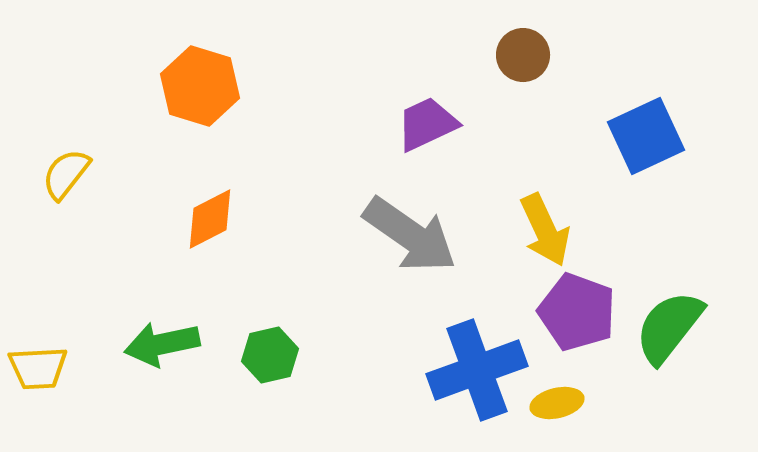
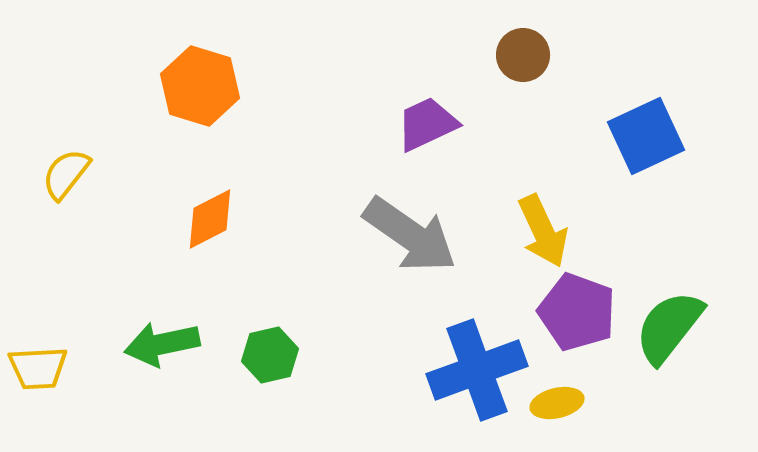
yellow arrow: moved 2 px left, 1 px down
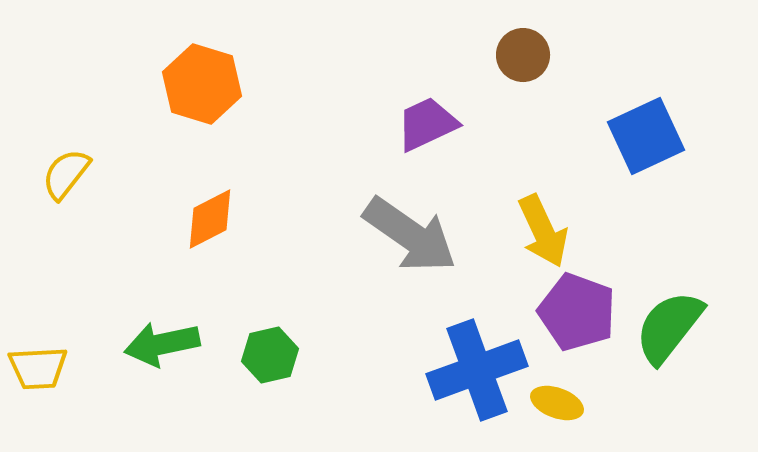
orange hexagon: moved 2 px right, 2 px up
yellow ellipse: rotated 33 degrees clockwise
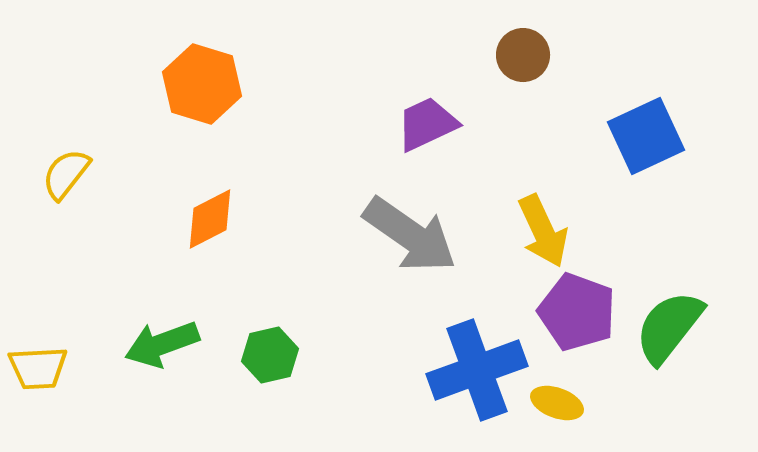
green arrow: rotated 8 degrees counterclockwise
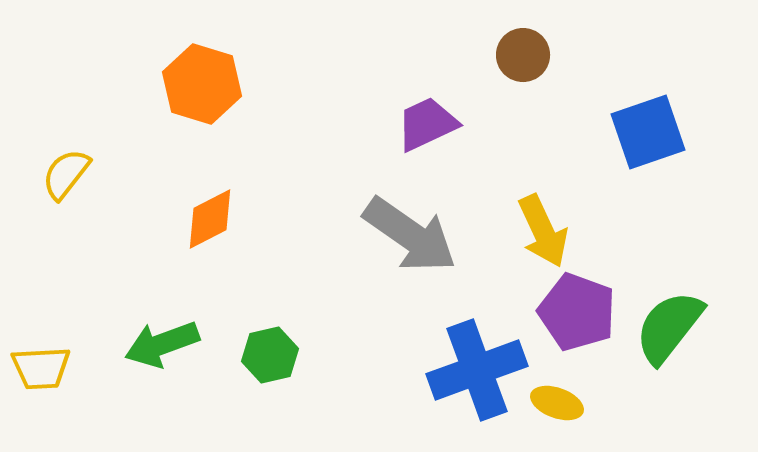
blue square: moved 2 px right, 4 px up; rotated 6 degrees clockwise
yellow trapezoid: moved 3 px right
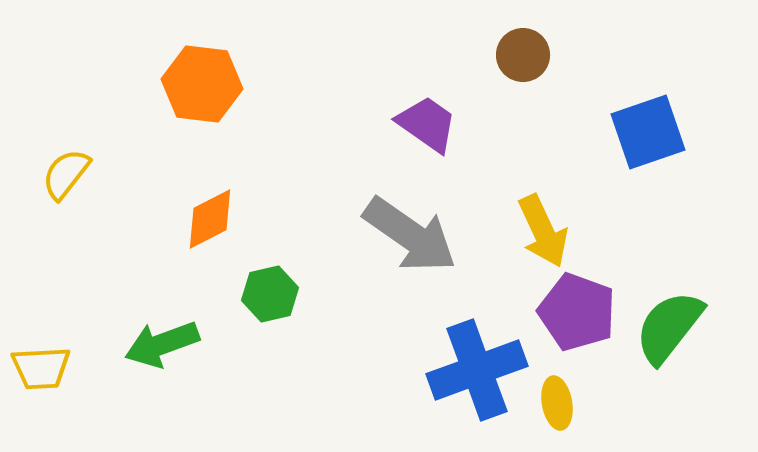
orange hexagon: rotated 10 degrees counterclockwise
purple trapezoid: rotated 60 degrees clockwise
green hexagon: moved 61 px up
yellow ellipse: rotated 60 degrees clockwise
